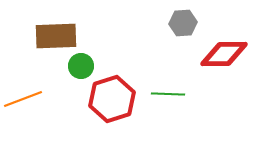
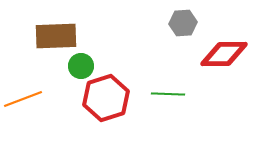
red hexagon: moved 6 px left, 1 px up
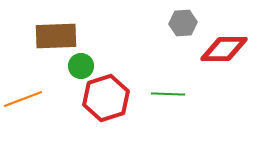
red diamond: moved 5 px up
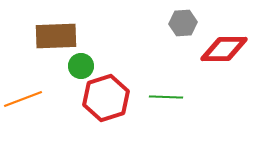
green line: moved 2 px left, 3 px down
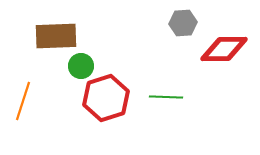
orange line: moved 2 px down; rotated 51 degrees counterclockwise
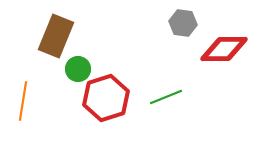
gray hexagon: rotated 12 degrees clockwise
brown rectangle: rotated 66 degrees counterclockwise
green circle: moved 3 px left, 3 px down
green line: rotated 24 degrees counterclockwise
orange line: rotated 9 degrees counterclockwise
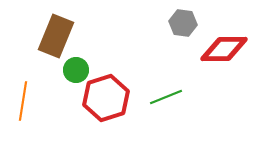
green circle: moved 2 px left, 1 px down
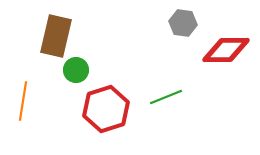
brown rectangle: rotated 9 degrees counterclockwise
red diamond: moved 2 px right, 1 px down
red hexagon: moved 11 px down
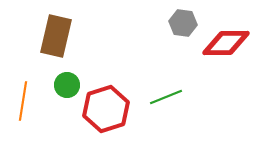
red diamond: moved 7 px up
green circle: moved 9 px left, 15 px down
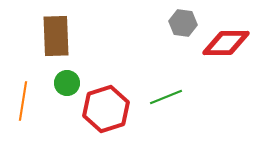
brown rectangle: rotated 15 degrees counterclockwise
green circle: moved 2 px up
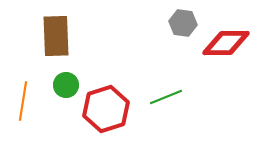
green circle: moved 1 px left, 2 px down
